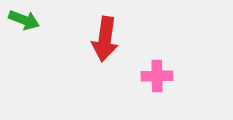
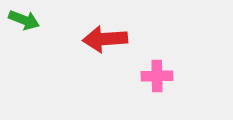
red arrow: rotated 78 degrees clockwise
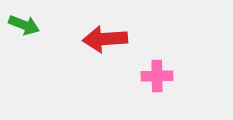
green arrow: moved 5 px down
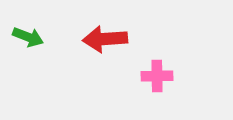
green arrow: moved 4 px right, 12 px down
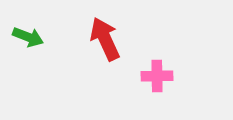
red arrow: rotated 69 degrees clockwise
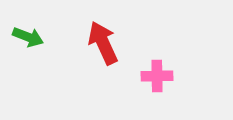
red arrow: moved 2 px left, 4 px down
